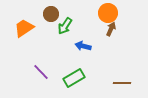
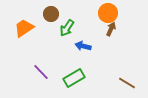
green arrow: moved 2 px right, 2 px down
brown line: moved 5 px right; rotated 30 degrees clockwise
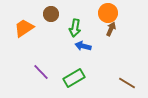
green arrow: moved 8 px right; rotated 24 degrees counterclockwise
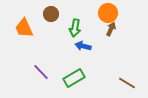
orange trapezoid: rotated 80 degrees counterclockwise
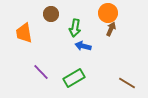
orange trapezoid: moved 5 px down; rotated 15 degrees clockwise
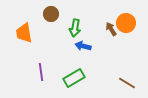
orange circle: moved 18 px right, 10 px down
brown arrow: rotated 56 degrees counterclockwise
purple line: rotated 36 degrees clockwise
